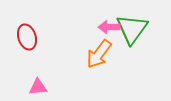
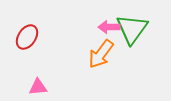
red ellipse: rotated 50 degrees clockwise
orange arrow: moved 2 px right
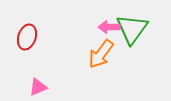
red ellipse: rotated 15 degrees counterclockwise
pink triangle: rotated 18 degrees counterclockwise
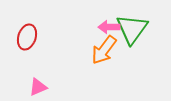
orange arrow: moved 3 px right, 4 px up
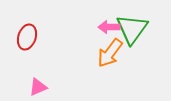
orange arrow: moved 6 px right, 3 px down
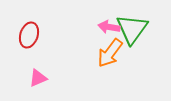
pink arrow: rotated 10 degrees clockwise
red ellipse: moved 2 px right, 2 px up
pink triangle: moved 9 px up
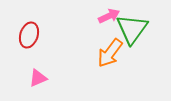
pink arrow: moved 11 px up; rotated 145 degrees clockwise
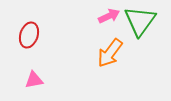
green triangle: moved 8 px right, 8 px up
pink triangle: moved 4 px left, 2 px down; rotated 12 degrees clockwise
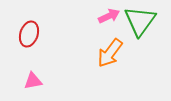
red ellipse: moved 1 px up
pink triangle: moved 1 px left, 1 px down
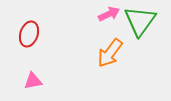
pink arrow: moved 2 px up
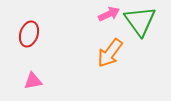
green triangle: rotated 12 degrees counterclockwise
